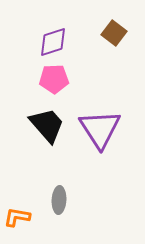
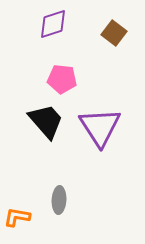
purple diamond: moved 18 px up
pink pentagon: moved 8 px right; rotated 8 degrees clockwise
black trapezoid: moved 1 px left, 4 px up
purple triangle: moved 2 px up
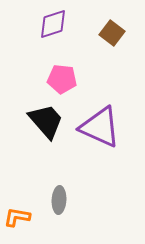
brown square: moved 2 px left
purple triangle: rotated 33 degrees counterclockwise
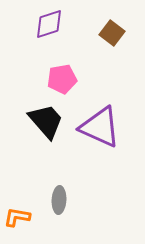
purple diamond: moved 4 px left
pink pentagon: rotated 16 degrees counterclockwise
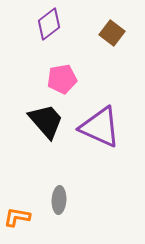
purple diamond: rotated 20 degrees counterclockwise
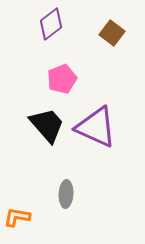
purple diamond: moved 2 px right
pink pentagon: rotated 12 degrees counterclockwise
black trapezoid: moved 1 px right, 4 px down
purple triangle: moved 4 px left
gray ellipse: moved 7 px right, 6 px up
